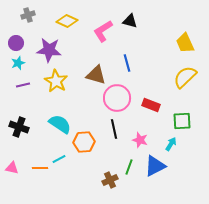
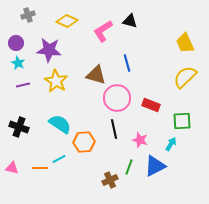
cyan star: rotated 24 degrees counterclockwise
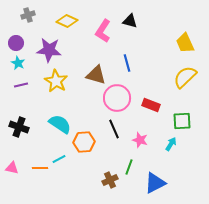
pink L-shape: rotated 25 degrees counterclockwise
purple line: moved 2 px left
black line: rotated 12 degrees counterclockwise
blue triangle: moved 17 px down
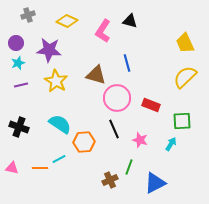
cyan star: rotated 24 degrees clockwise
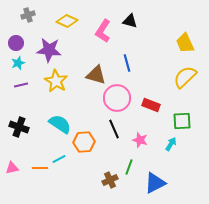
pink triangle: rotated 24 degrees counterclockwise
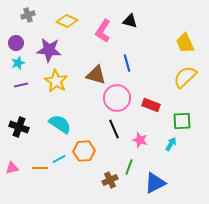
orange hexagon: moved 9 px down
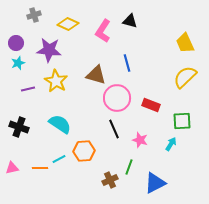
gray cross: moved 6 px right
yellow diamond: moved 1 px right, 3 px down
purple line: moved 7 px right, 4 px down
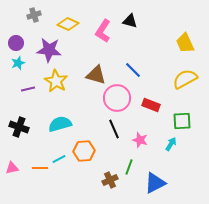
blue line: moved 6 px right, 7 px down; rotated 30 degrees counterclockwise
yellow semicircle: moved 2 px down; rotated 15 degrees clockwise
cyan semicircle: rotated 50 degrees counterclockwise
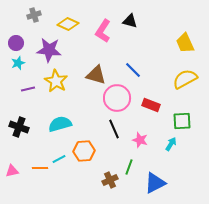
pink triangle: moved 3 px down
